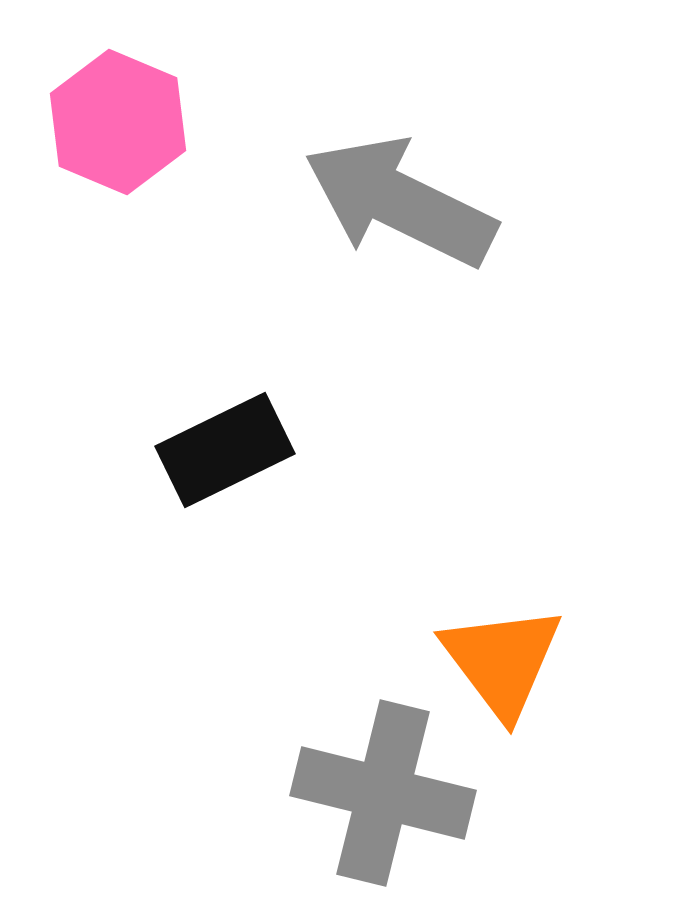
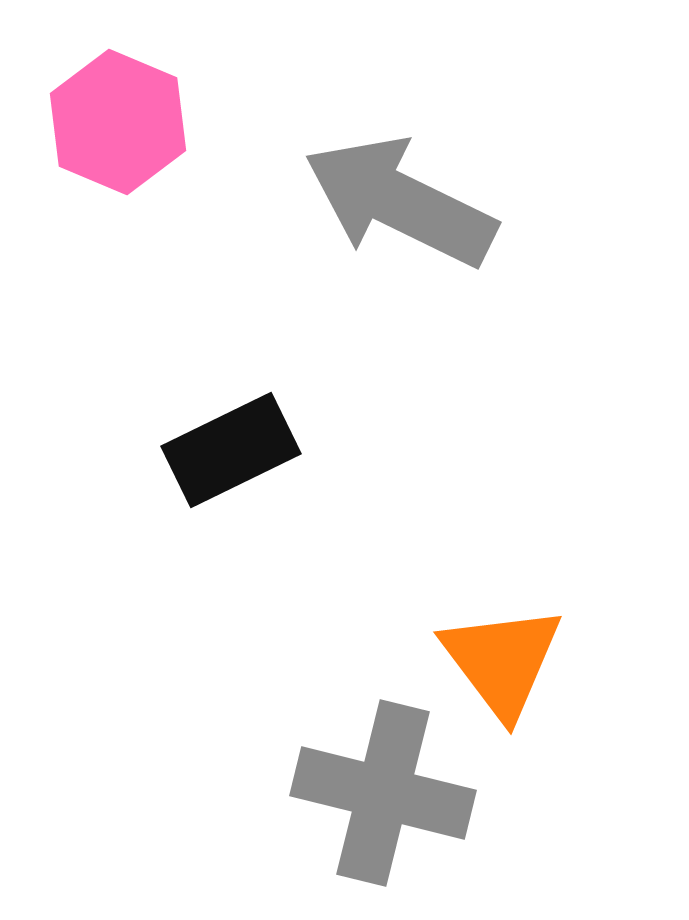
black rectangle: moved 6 px right
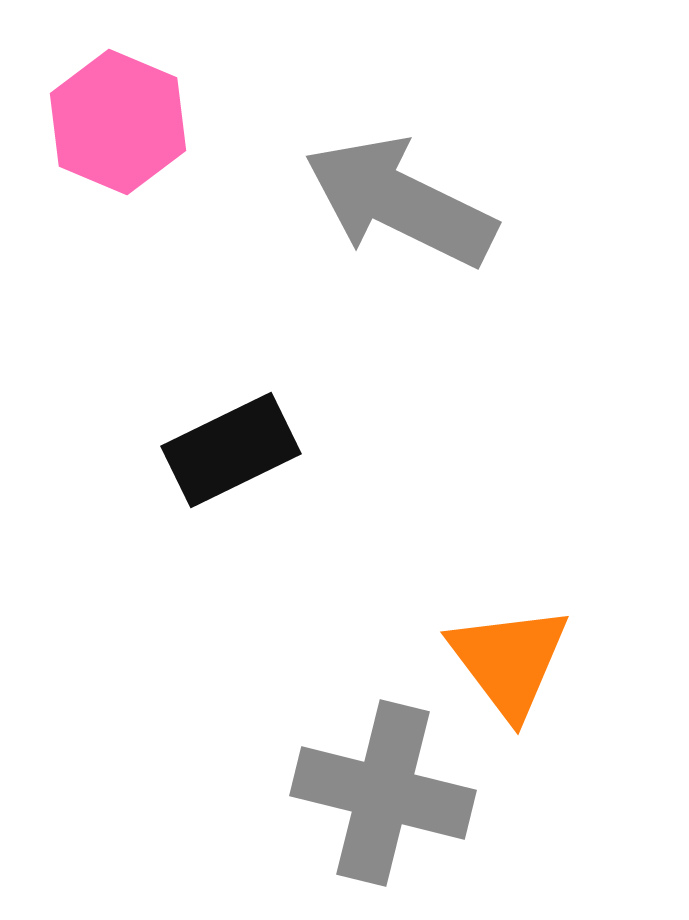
orange triangle: moved 7 px right
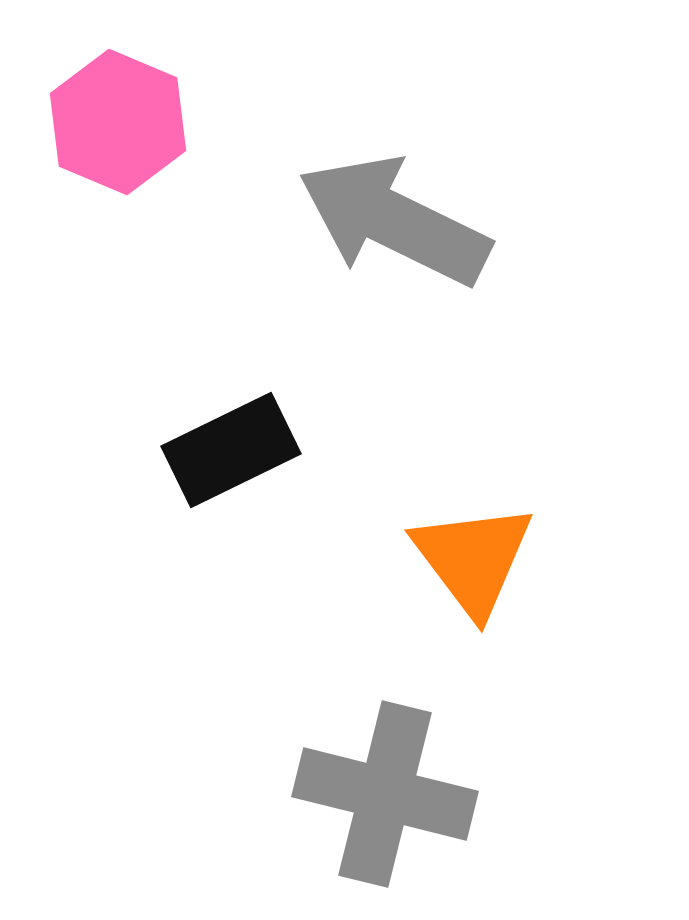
gray arrow: moved 6 px left, 19 px down
orange triangle: moved 36 px left, 102 px up
gray cross: moved 2 px right, 1 px down
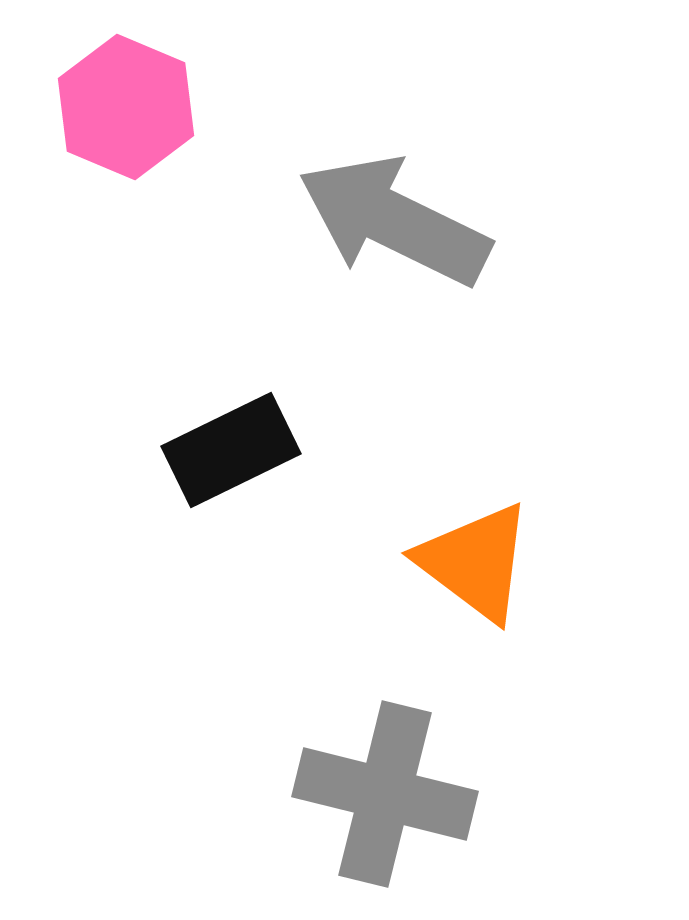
pink hexagon: moved 8 px right, 15 px up
orange triangle: moved 2 px right, 3 px down; rotated 16 degrees counterclockwise
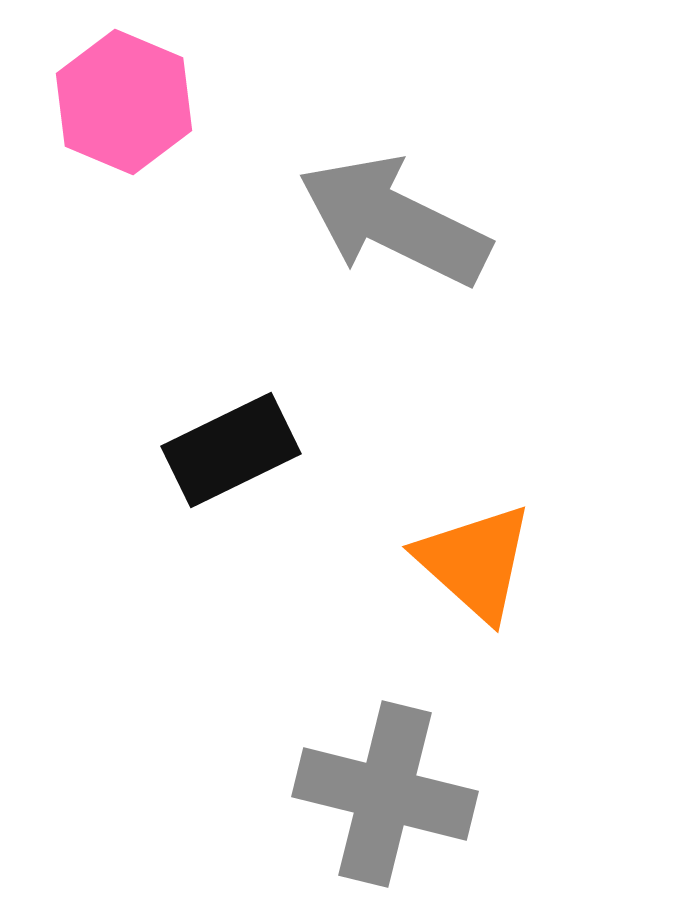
pink hexagon: moved 2 px left, 5 px up
orange triangle: rotated 5 degrees clockwise
